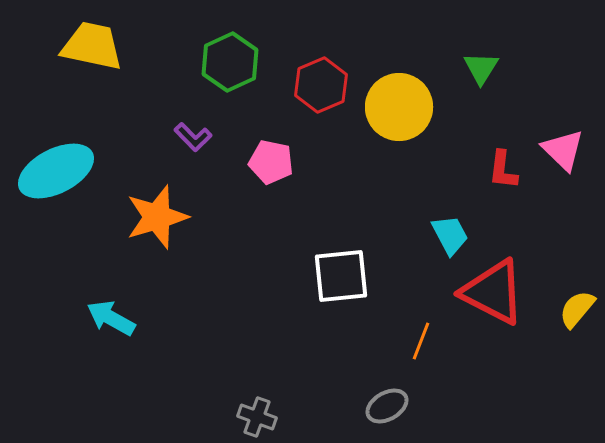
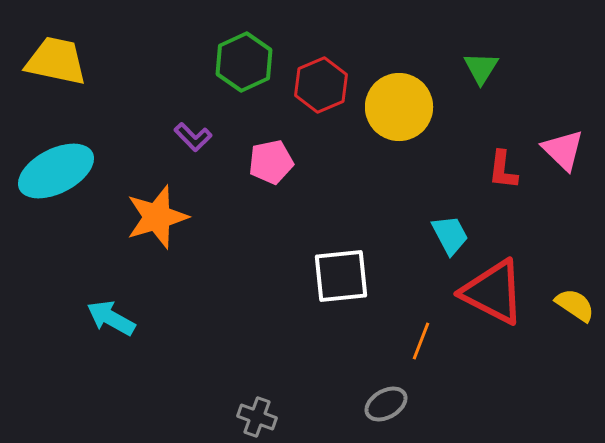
yellow trapezoid: moved 36 px left, 15 px down
green hexagon: moved 14 px right
pink pentagon: rotated 24 degrees counterclockwise
yellow semicircle: moved 2 px left, 4 px up; rotated 84 degrees clockwise
gray ellipse: moved 1 px left, 2 px up
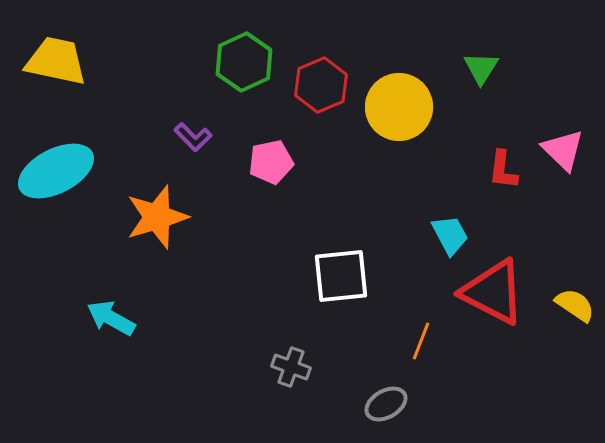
gray cross: moved 34 px right, 50 px up
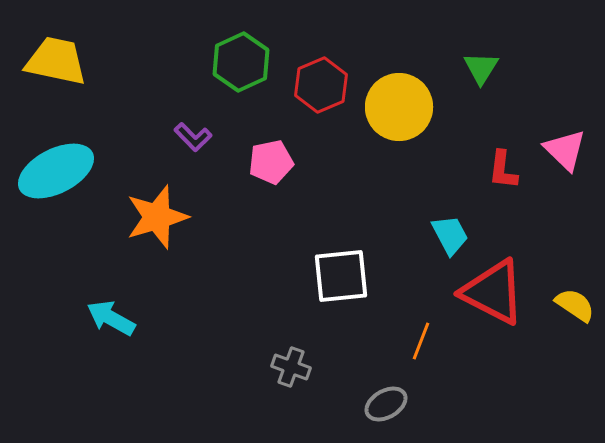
green hexagon: moved 3 px left
pink triangle: moved 2 px right
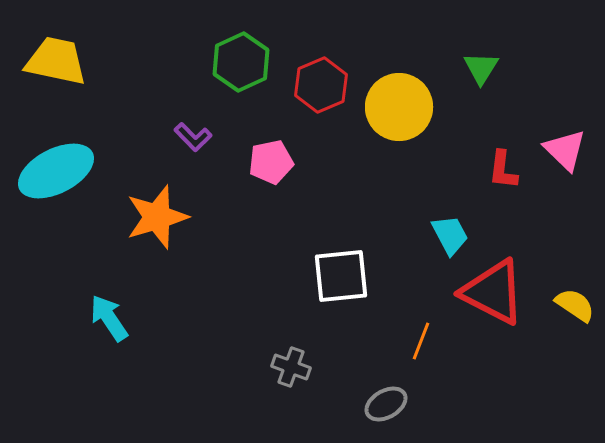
cyan arrow: moved 2 px left; rotated 27 degrees clockwise
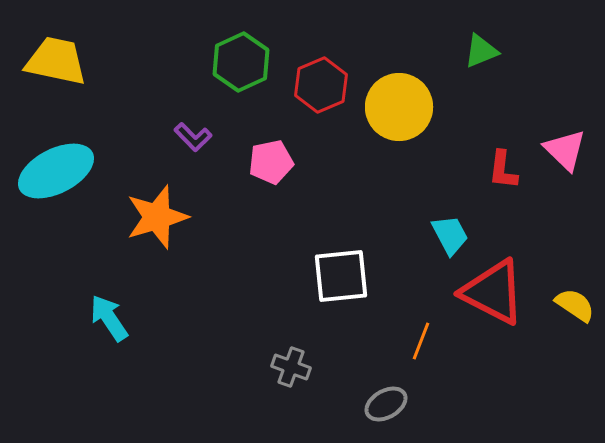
green triangle: moved 17 px up; rotated 36 degrees clockwise
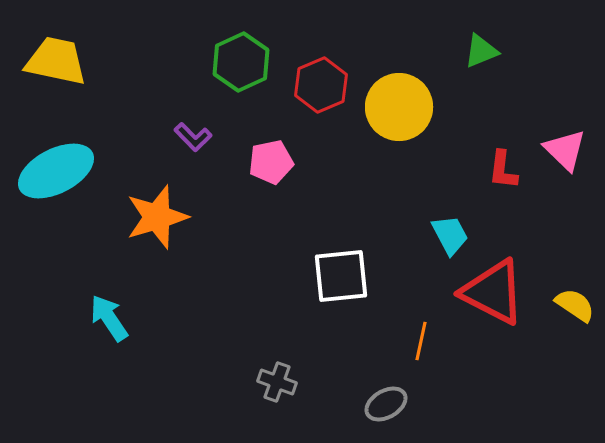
orange line: rotated 9 degrees counterclockwise
gray cross: moved 14 px left, 15 px down
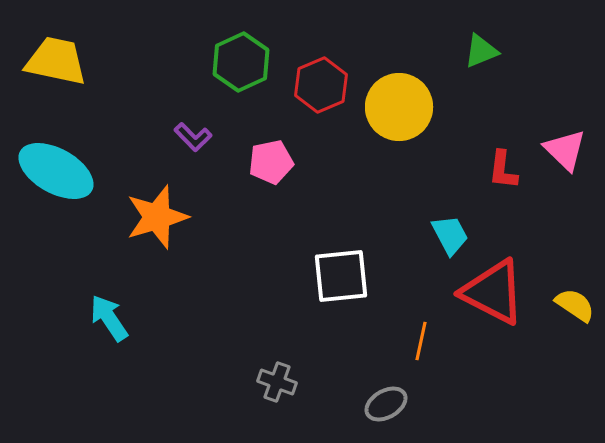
cyan ellipse: rotated 56 degrees clockwise
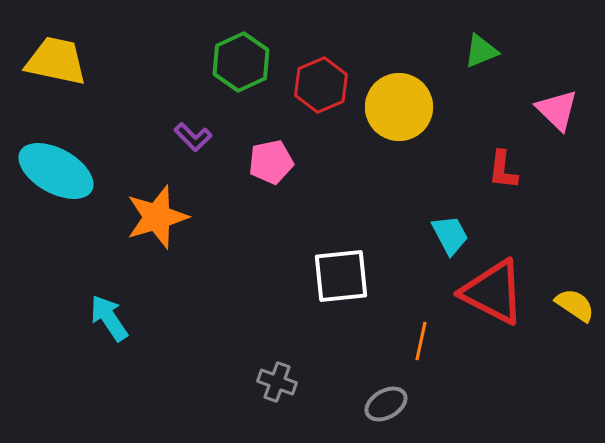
pink triangle: moved 8 px left, 40 px up
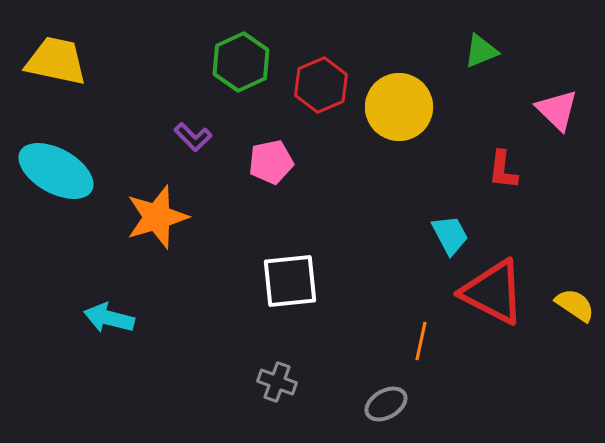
white square: moved 51 px left, 5 px down
cyan arrow: rotated 42 degrees counterclockwise
